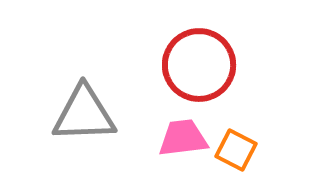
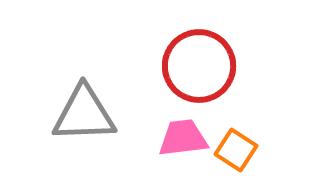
red circle: moved 1 px down
orange square: rotated 6 degrees clockwise
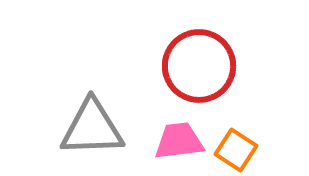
gray triangle: moved 8 px right, 14 px down
pink trapezoid: moved 4 px left, 3 px down
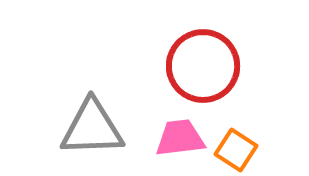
red circle: moved 4 px right
pink trapezoid: moved 1 px right, 3 px up
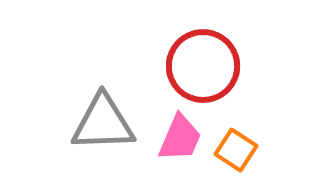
gray triangle: moved 11 px right, 5 px up
pink trapezoid: rotated 120 degrees clockwise
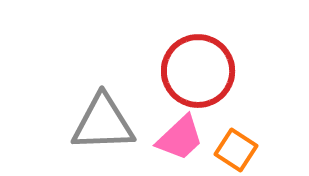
red circle: moved 5 px left, 5 px down
pink trapezoid: rotated 24 degrees clockwise
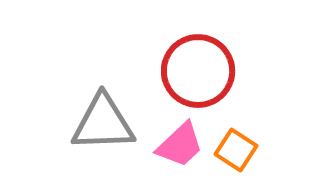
pink trapezoid: moved 7 px down
